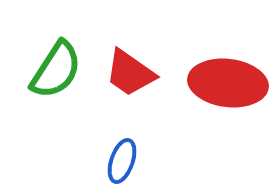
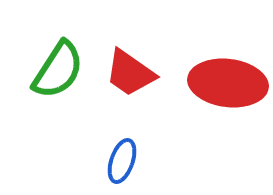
green semicircle: moved 2 px right
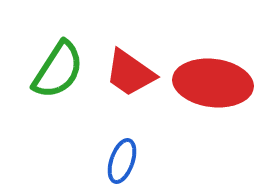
red ellipse: moved 15 px left
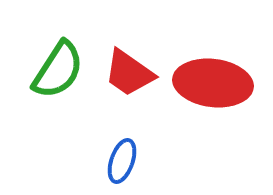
red trapezoid: moved 1 px left
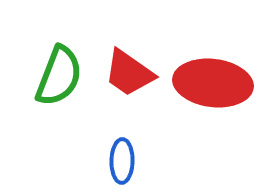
green semicircle: moved 1 px right, 6 px down; rotated 12 degrees counterclockwise
blue ellipse: rotated 18 degrees counterclockwise
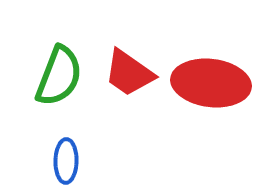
red ellipse: moved 2 px left
blue ellipse: moved 56 px left
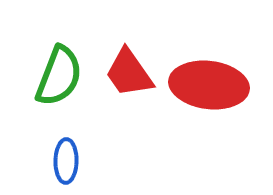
red trapezoid: rotated 20 degrees clockwise
red ellipse: moved 2 px left, 2 px down
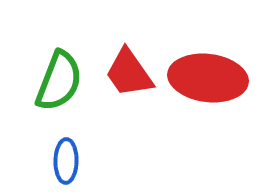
green semicircle: moved 5 px down
red ellipse: moved 1 px left, 7 px up
